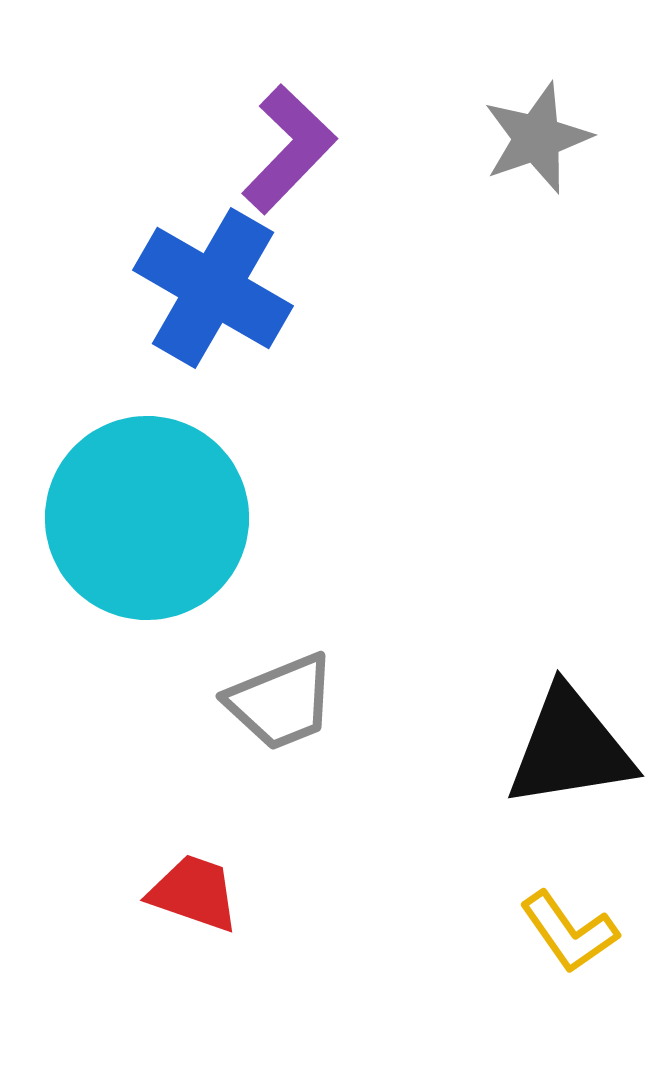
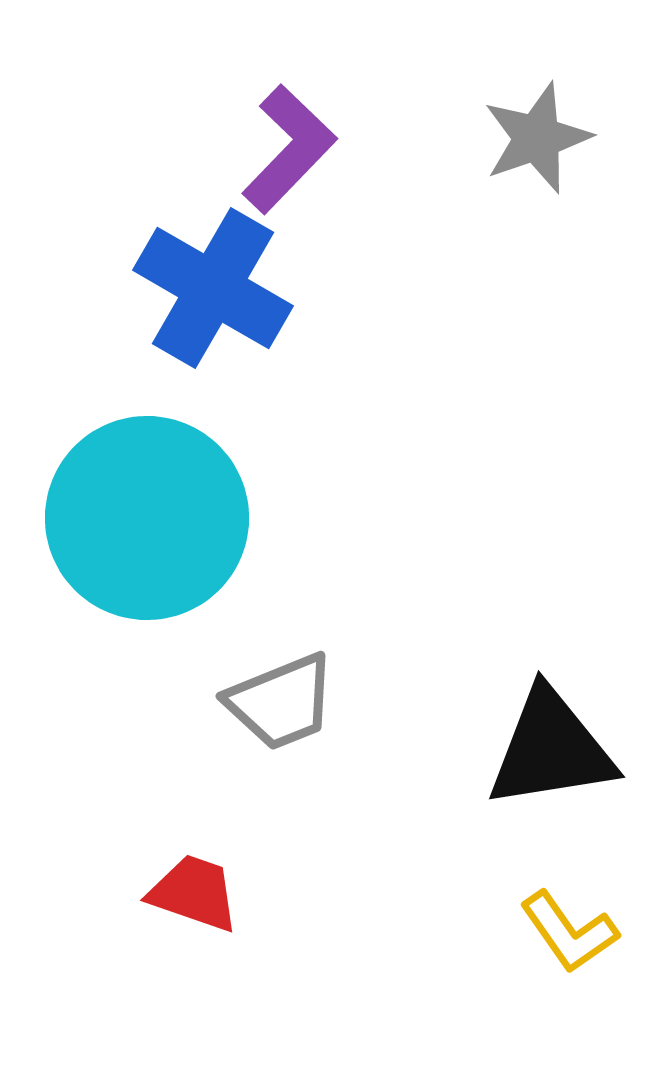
black triangle: moved 19 px left, 1 px down
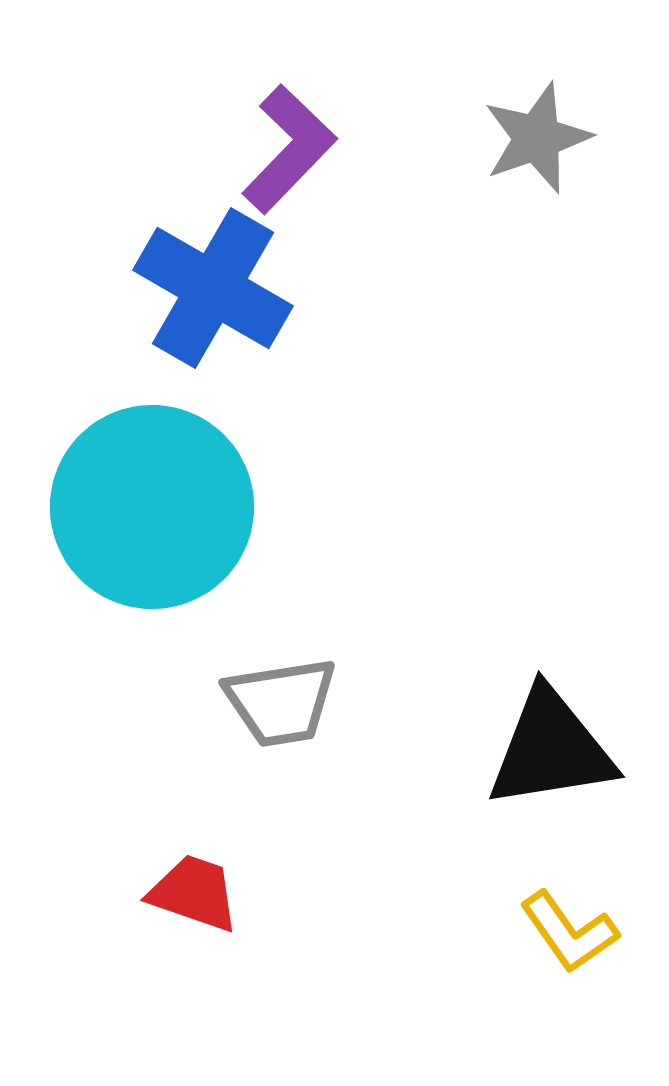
cyan circle: moved 5 px right, 11 px up
gray trapezoid: rotated 13 degrees clockwise
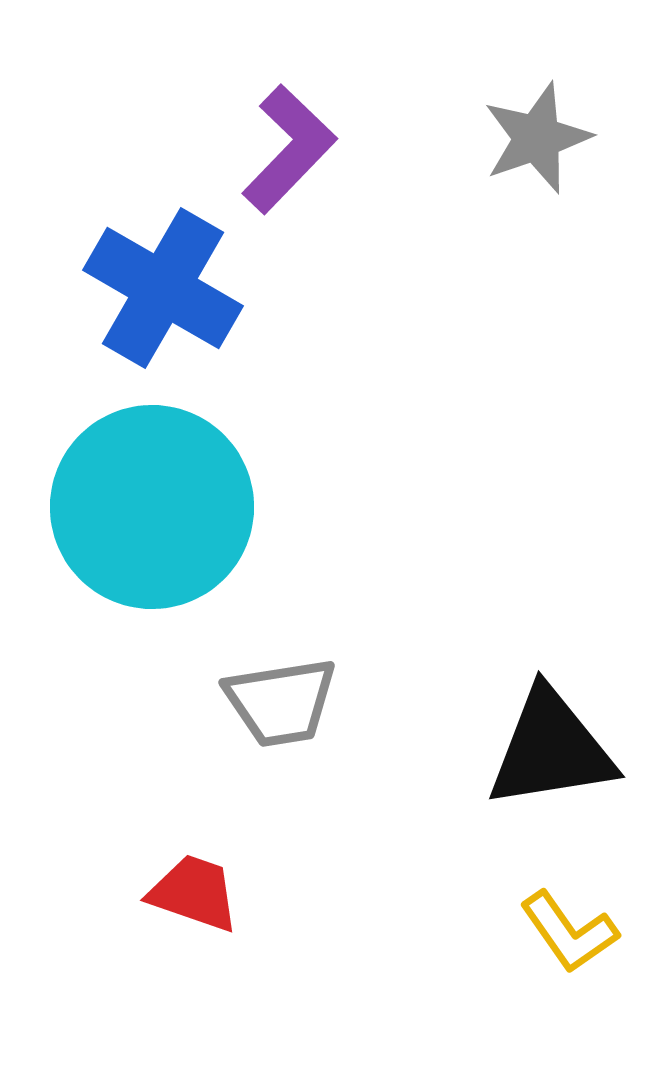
blue cross: moved 50 px left
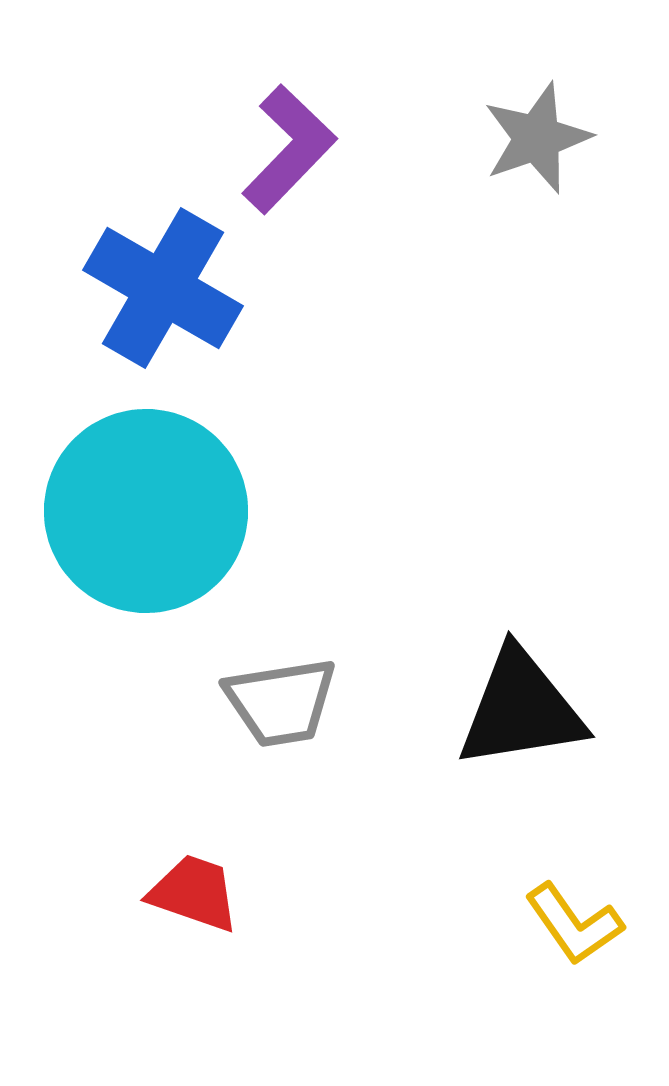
cyan circle: moved 6 px left, 4 px down
black triangle: moved 30 px left, 40 px up
yellow L-shape: moved 5 px right, 8 px up
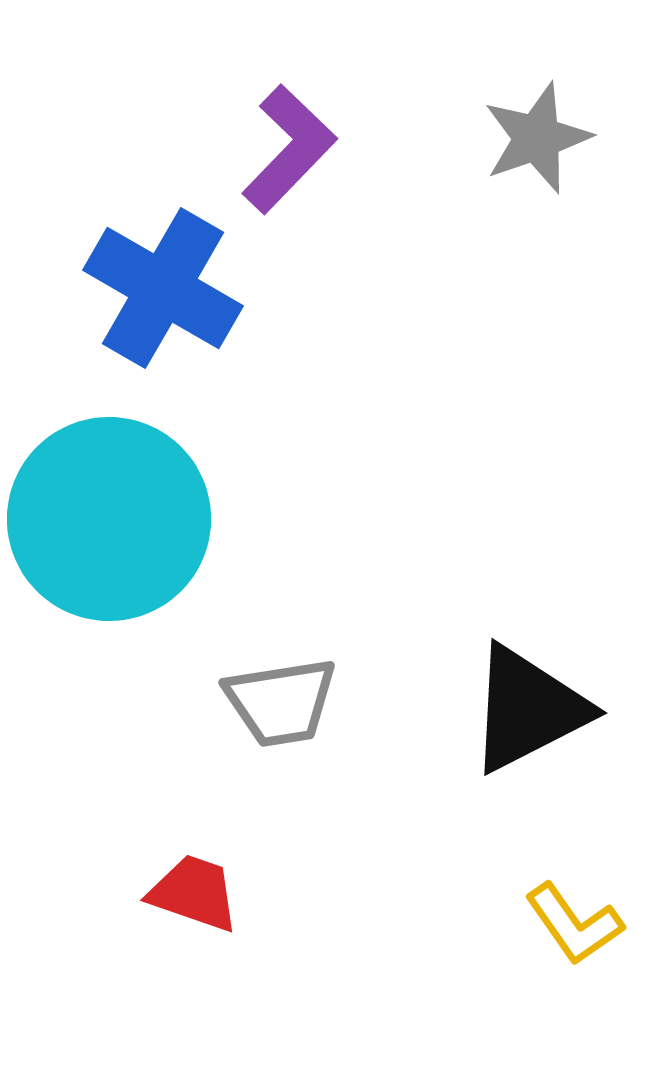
cyan circle: moved 37 px left, 8 px down
black triangle: moved 7 px right; rotated 18 degrees counterclockwise
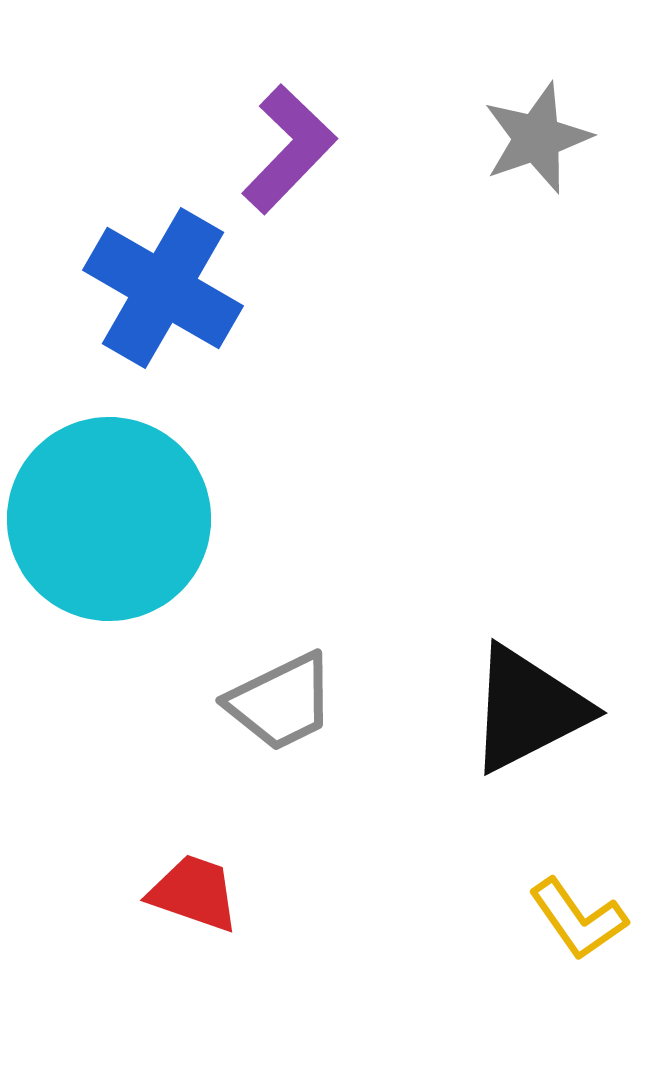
gray trapezoid: rotated 17 degrees counterclockwise
yellow L-shape: moved 4 px right, 5 px up
